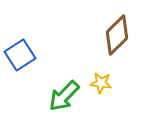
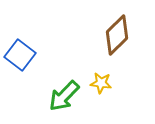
blue square: rotated 20 degrees counterclockwise
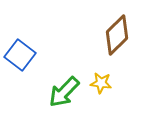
green arrow: moved 4 px up
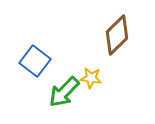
blue square: moved 15 px right, 6 px down
yellow star: moved 10 px left, 5 px up
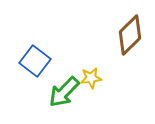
brown diamond: moved 13 px right
yellow star: rotated 15 degrees counterclockwise
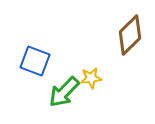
blue square: rotated 16 degrees counterclockwise
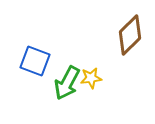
green arrow: moved 3 px right, 9 px up; rotated 16 degrees counterclockwise
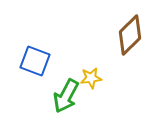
green arrow: moved 1 px left, 13 px down
